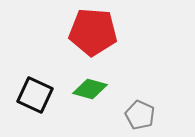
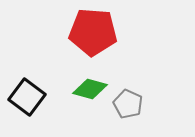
black square: moved 8 px left, 2 px down; rotated 12 degrees clockwise
gray pentagon: moved 12 px left, 11 px up
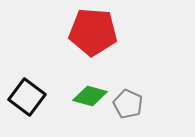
green diamond: moved 7 px down
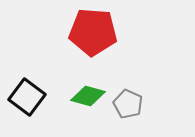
green diamond: moved 2 px left
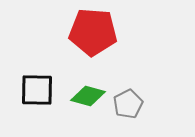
black square: moved 10 px right, 7 px up; rotated 36 degrees counterclockwise
gray pentagon: rotated 20 degrees clockwise
